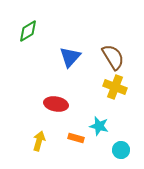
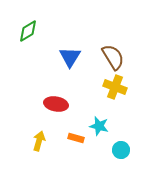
blue triangle: rotated 10 degrees counterclockwise
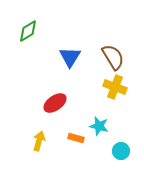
red ellipse: moved 1 px left, 1 px up; rotated 45 degrees counterclockwise
cyan circle: moved 1 px down
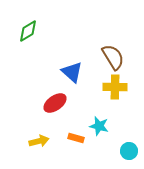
blue triangle: moved 2 px right, 15 px down; rotated 20 degrees counterclockwise
yellow cross: rotated 20 degrees counterclockwise
yellow arrow: rotated 60 degrees clockwise
cyan circle: moved 8 px right
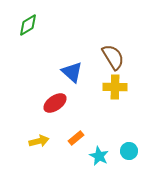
green diamond: moved 6 px up
cyan star: moved 30 px down; rotated 12 degrees clockwise
orange rectangle: rotated 56 degrees counterclockwise
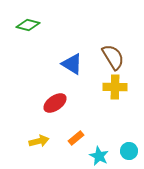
green diamond: rotated 45 degrees clockwise
blue triangle: moved 8 px up; rotated 10 degrees counterclockwise
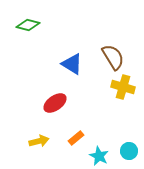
yellow cross: moved 8 px right; rotated 15 degrees clockwise
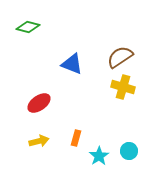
green diamond: moved 2 px down
brown semicircle: moved 7 px right; rotated 92 degrees counterclockwise
blue triangle: rotated 10 degrees counterclockwise
red ellipse: moved 16 px left
orange rectangle: rotated 35 degrees counterclockwise
cyan star: rotated 12 degrees clockwise
